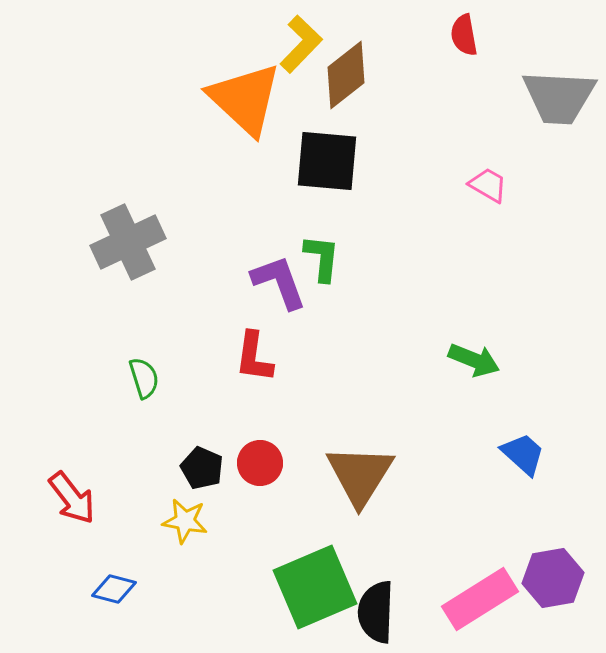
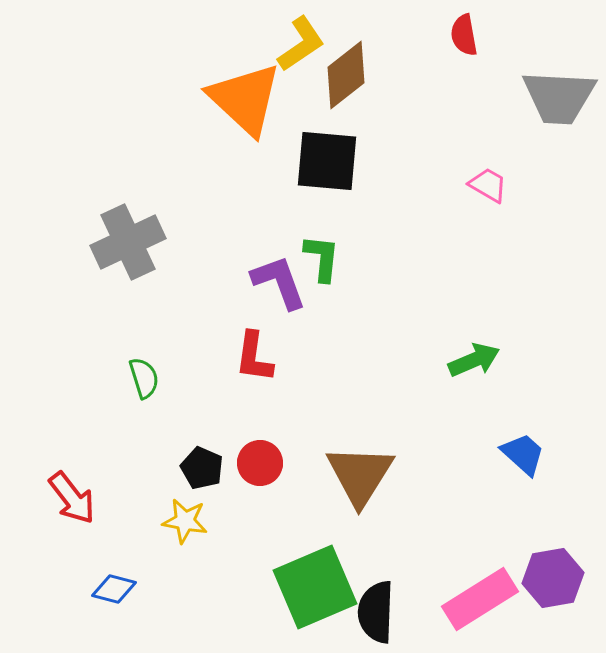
yellow L-shape: rotated 12 degrees clockwise
green arrow: rotated 45 degrees counterclockwise
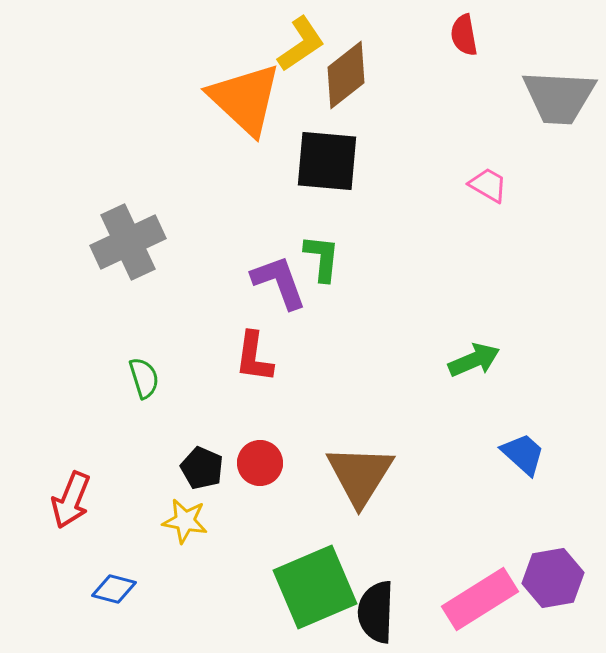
red arrow: moved 1 px left, 2 px down; rotated 60 degrees clockwise
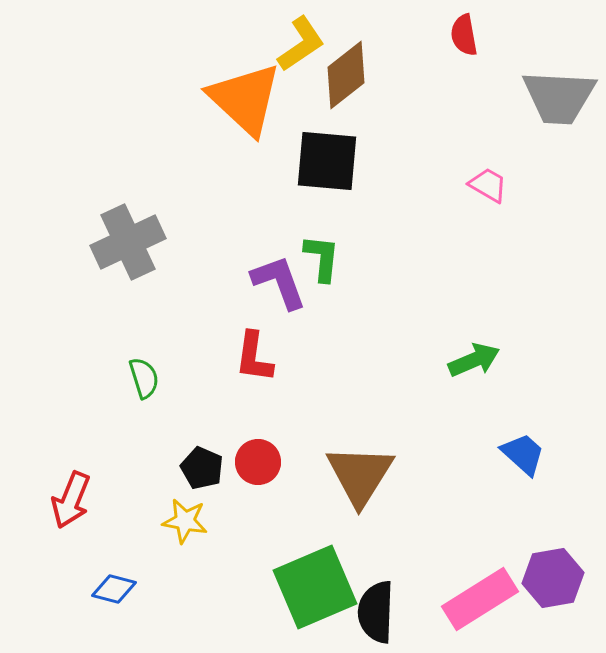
red circle: moved 2 px left, 1 px up
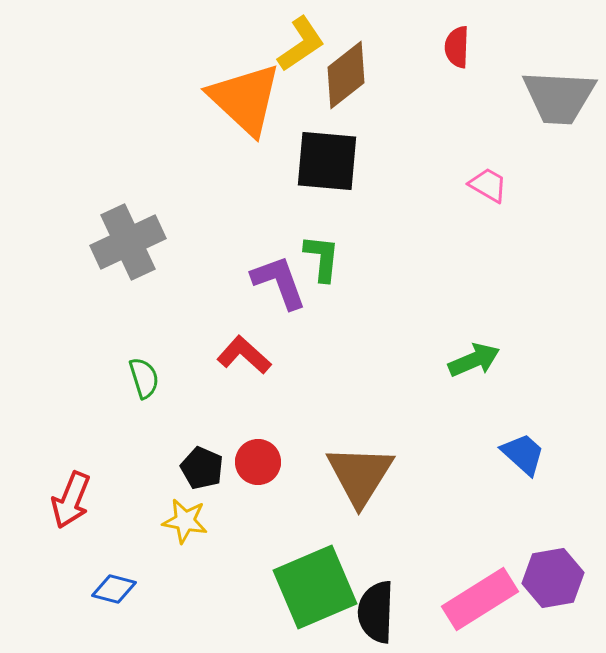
red semicircle: moved 7 px left, 12 px down; rotated 12 degrees clockwise
red L-shape: moved 10 px left, 2 px up; rotated 124 degrees clockwise
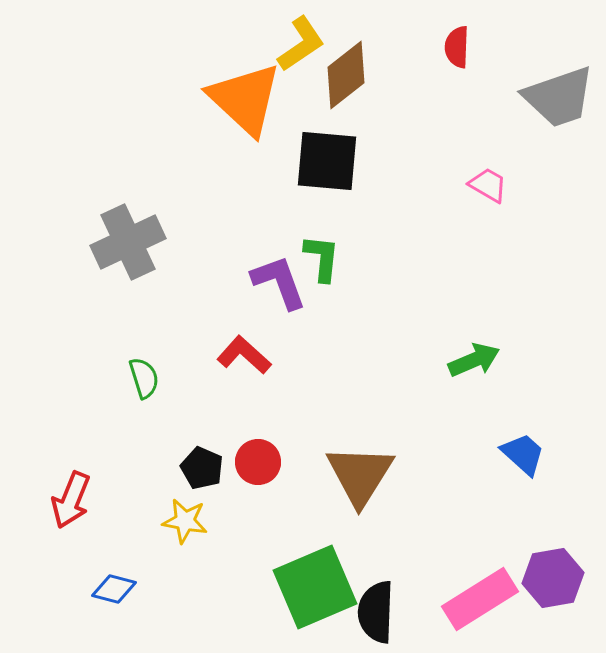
gray trapezoid: rotated 22 degrees counterclockwise
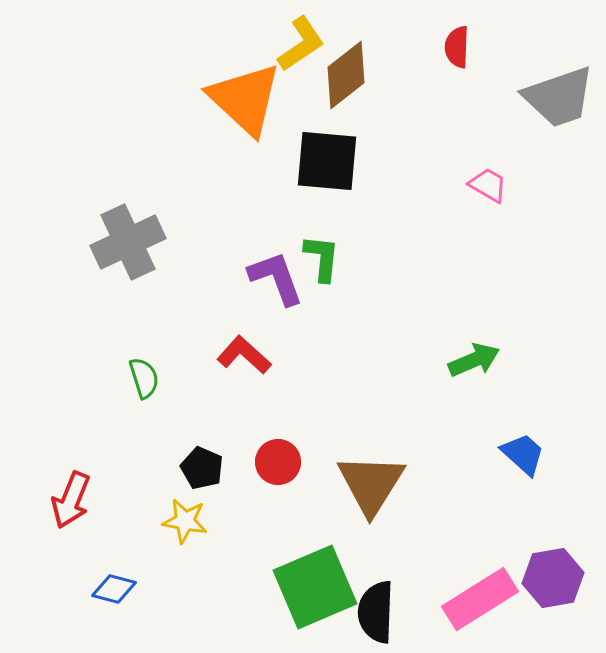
purple L-shape: moved 3 px left, 4 px up
red circle: moved 20 px right
brown triangle: moved 11 px right, 9 px down
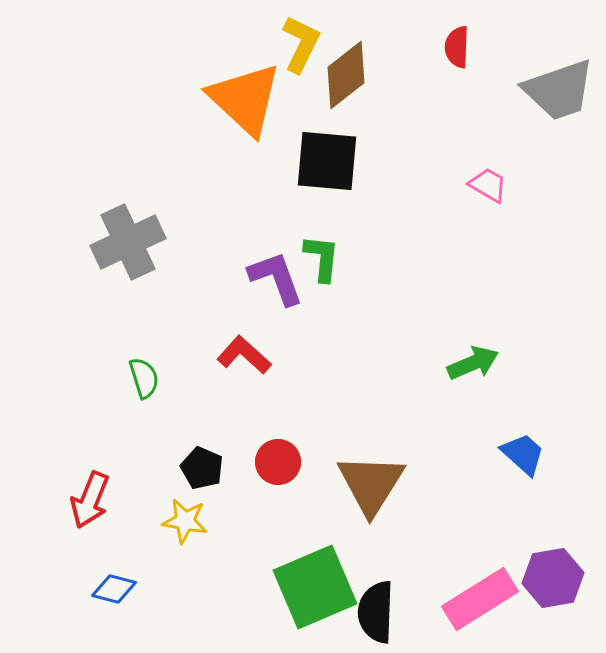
yellow L-shape: rotated 30 degrees counterclockwise
gray trapezoid: moved 7 px up
green arrow: moved 1 px left, 3 px down
red arrow: moved 19 px right
